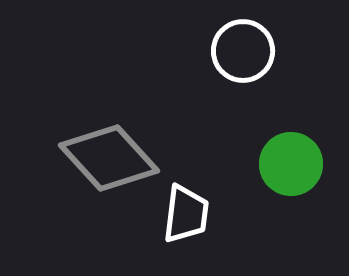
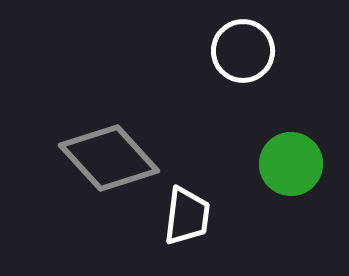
white trapezoid: moved 1 px right, 2 px down
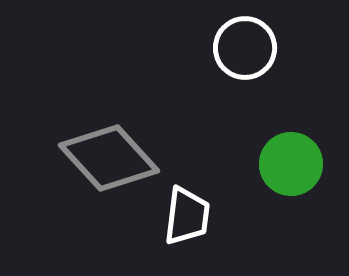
white circle: moved 2 px right, 3 px up
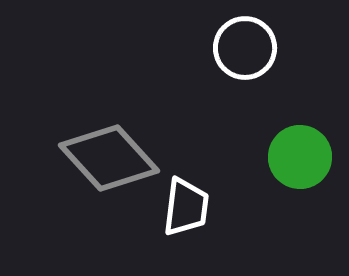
green circle: moved 9 px right, 7 px up
white trapezoid: moved 1 px left, 9 px up
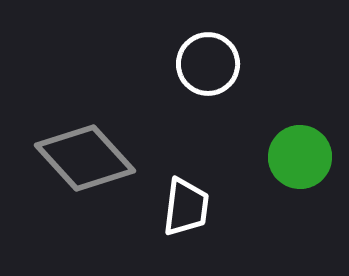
white circle: moved 37 px left, 16 px down
gray diamond: moved 24 px left
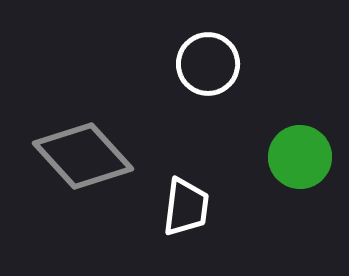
gray diamond: moved 2 px left, 2 px up
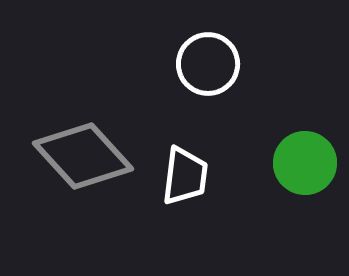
green circle: moved 5 px right, 6 px down
white trapezoid: moved 1 px left, 31 px up
